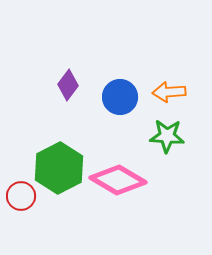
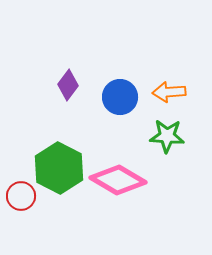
green hexagon: rotated 6 degrees counterclockwise
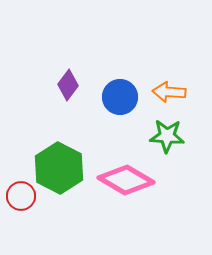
orange arrow: rotated 8 degrees clockwise
pink diamond: moved 8 px right
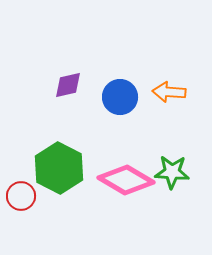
purple diamond: rotated 40 degrees clockwise
green star: moved 5 px right, 36 px down
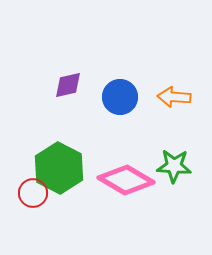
orange arrow: moved 5 px right, 5 px down
green star: moved 2 px right, 6 px up
red circle: moved 12 px right, 3 px up
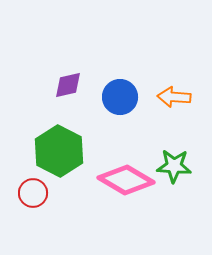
green hexagon: moved 17 px up
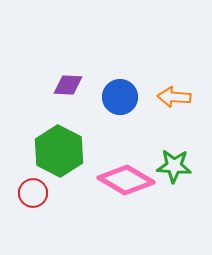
purple diamond: rotated 16 degrees clockwise
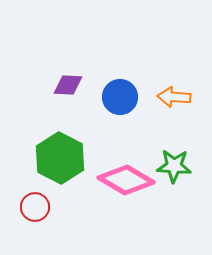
green hexagon: moved 1 px right, 7 px down
red circle: moved 2 px right, 14 px down
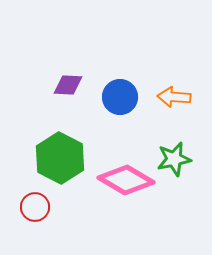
green star: moved 7 px up; rotated 16 degrees counterclockwise
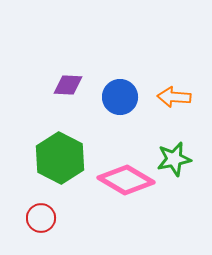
red circle: moved 6 px right, 11 px down
